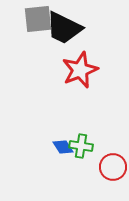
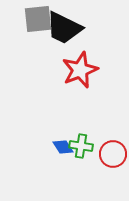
red circle: moved 13 px up
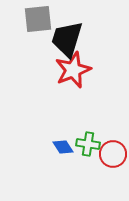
black trapezoid: moved 3 px right, 11 px down; rotated 81 degrees clockwise
red star: moved 7 px left
green cross: moved 7 px right, 2 px up
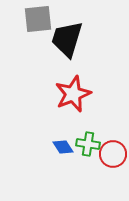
red star: moved 24 px down
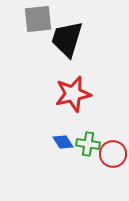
red star: rotated 9 degrees clockwise
blue diamond: moved 5 px up
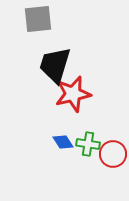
black trapezoid: moved 12 px left, 26 px down
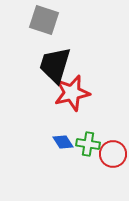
gray square: moved 6 px right, 1 px down; rotated 24 degrees clockwise
red star: moved 1 px left, 1 px up
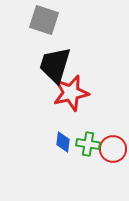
red star: moved 1 px left
blue diamond: rotated 40 degrees clockwise
red circle: moved 5 px up
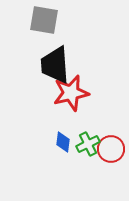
gray square: rotated 8 degrees counterclockwise
black trapezoid: rotated 21 degrees counterclockwise
green cross: rotated 35 degrees counterclockwise
red circle: moved 2 px left
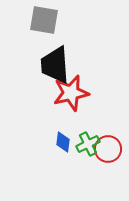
red circle: moved 3 px left
